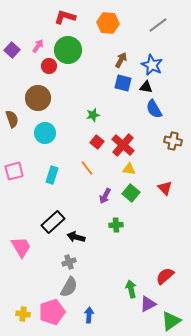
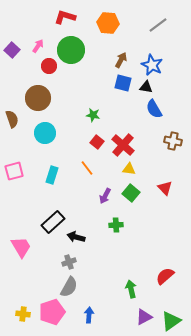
green circle: moved 3 px right
green star: rotated 24 degrees clockwise
purple triangle: moved 4 px left, 13 px down
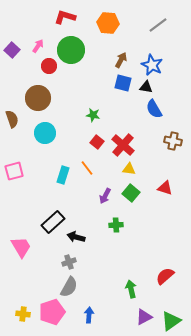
cyan rectangle: moved 11 px right
red triangle: rotated 28 degrees counterclockwise
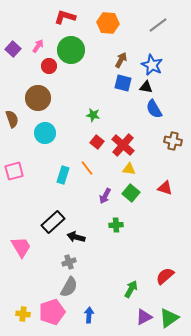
purple square: moved 1 px right, 1 px up
green arrow: rotated 42 degrees clockwise
green triangle: moved 2 px left, 3 px up
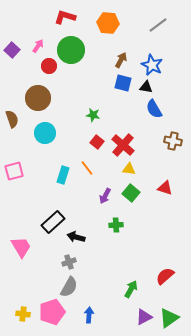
purple square: moved 1 px left, 1 px down
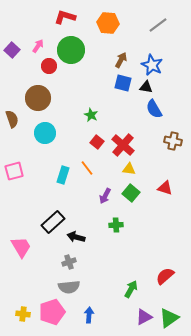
green star: moved 2 px left; rotated 16 degrees clockwise
gray semicircle: rotated 55 degrees clockwise
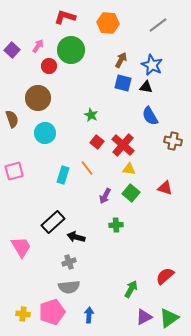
blue semicircle: moved 4 px left, 7 px down
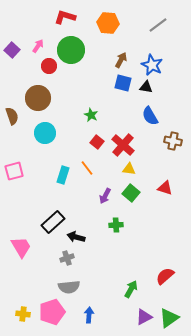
brown semicircle: moved 3 px up
gray cross: moved 2 px left, 4 px up
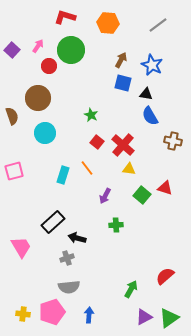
black triangle: moved 7 px down
green square: moved 11 px right, 2 px down
black arrow: moved 1 px right, 1 px down
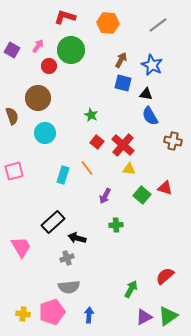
purple square: rotated 14 degrees counterclockwise
green triangle: moved 1 px left, 2 px up
